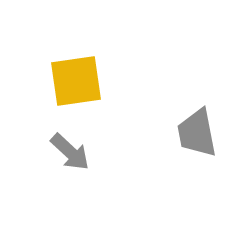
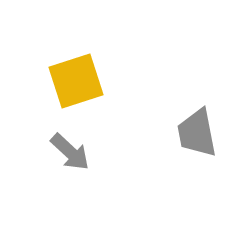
yellow square: rotated 10 degrees counterclockwise
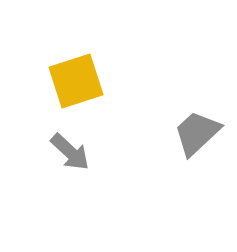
gray trapezoid: rotated 58 degrees clockwise
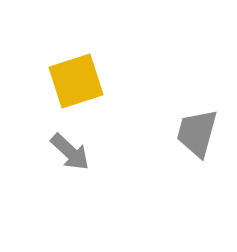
gray trapezoid: rotated 32 degrees counterclockwise
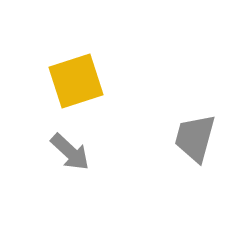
gray trapezoid: moved 2 px left, 5 px down
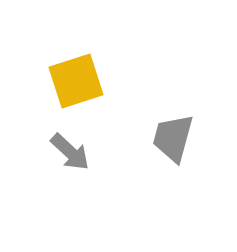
gray trapezoid: moved 22 px left
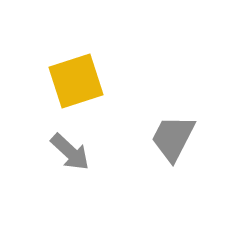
gray trapezoid: rotated 12 degrees clockwise
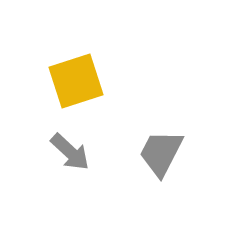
gray trapezoid: moved 12 px left, 15 px down
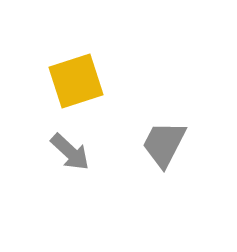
gray trapezoid: moved 3 px right, 9 px up
